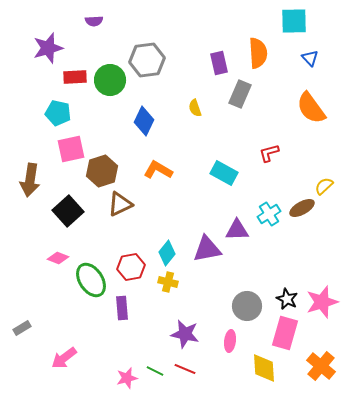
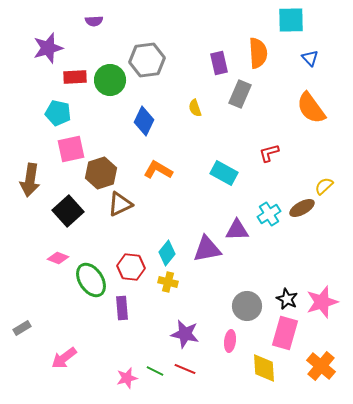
cyan square at (294, 21): moved 3 px left, 1 px up
brown hexagon at (102, 171): moved 1 px left, 2 px down
red hexagon at (131, 267): rotated 16 degrees clockwise
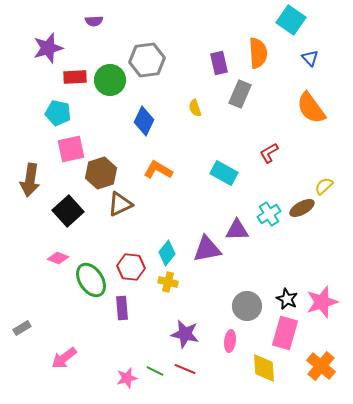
cyan square at (291, 20): rotated 36 degrees clockwise
red L-shape at (269, 153): rotated 15 degrees counterclockwise
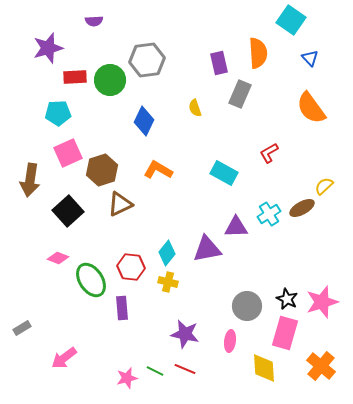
cyan pentagon at (58, 113): rotated 15 degrees counterclockwise
pink square at (71, 149): moved 3 px left, 4 px down; rotated 12 degrees counterclockwise
brown hexagon at (101, 173): moved 1 px right, 3 px up
purple triangle at (237, 230): moved 1 px left, 3 px up
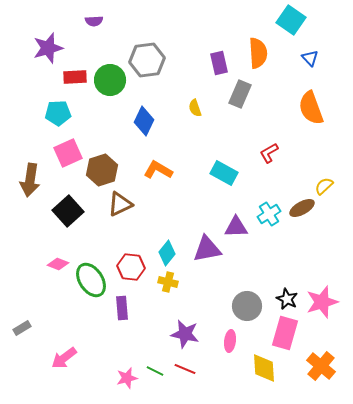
orange semicircle at (311, 108): rotated 16 degrees clockwise
pink diamond at (58, 258): moved 6 px down
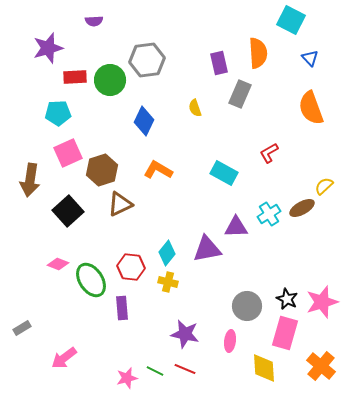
cyan square at (291, 20): rotated 8 degrees counterclockwise
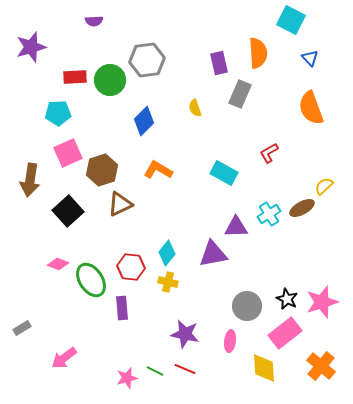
purple star at (48, 48): moved 17 px left, 1 px up
blue diamond at (144, 121): rotated 20 degrees clockwise
purple triangle at (207, 249): moved 6 px right, 5 px down
pink rectangle at (285, 333): rotated 36 degrees clockwise
